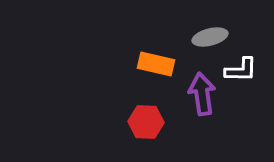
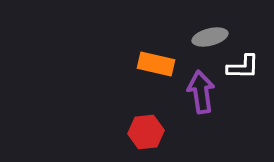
white L-shape: moved 2 px right, 3 px up
purple arrow: moved 1 px left, 2 px up
red hexagon: moved 10 px down; rotated 8 degrees counterclockwise
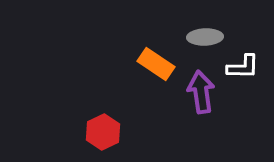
gray ellipse: moved 5 px left; rotated 12 degrees clockwise
orange rectangle: rotated 21 degrees clockwise
red hexagon: moved 43 px left; rotated 20 degrees counterclockwise
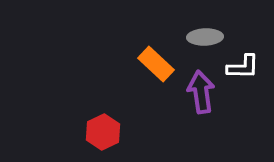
orange rectangle: rotated 9 degrees clockwise
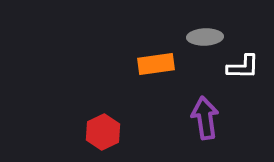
orange rectangle: rotated 51 degrees counterclockwise
purple arrow: moved 4 px right, 26 px down
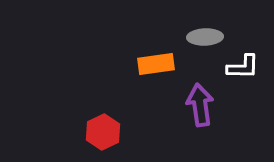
purple arrow: moved 5 px left, 13 px up
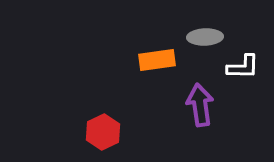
orange rectangle: moved 1 px right, 4 px up
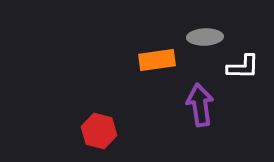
red hexagon: moved 4 px left, 1 px up; rotated 20 degrees counterclockwise
